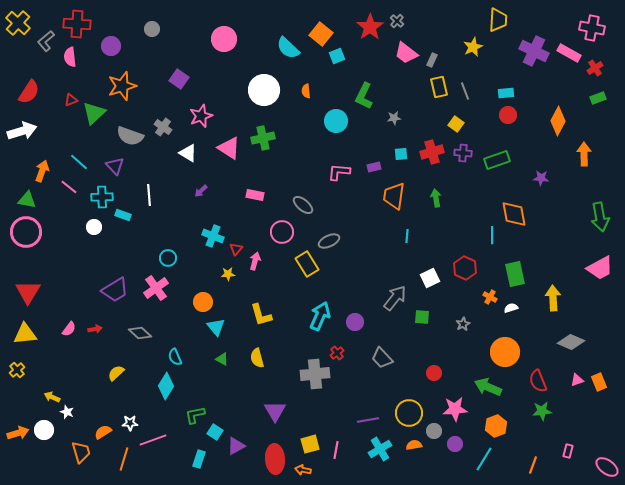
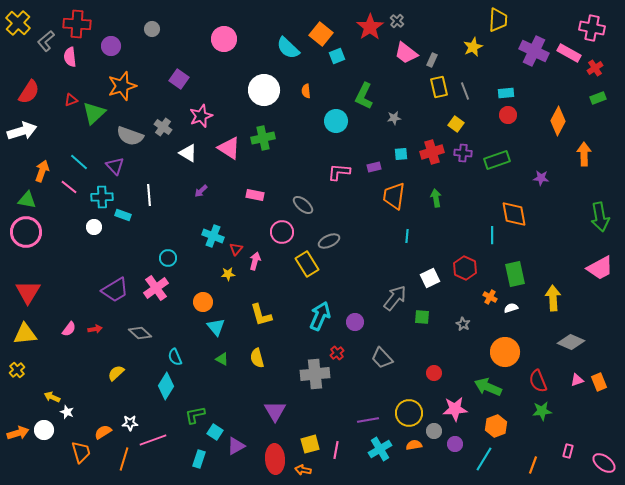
gray star at (463, 324): rotated 16 degrees counterclockwise
pink ellipse at (607, 467): moved 3 px left, 4 px up
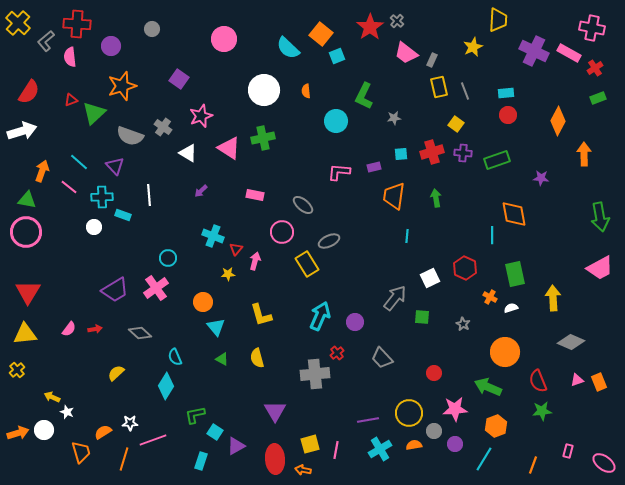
cyan rectangle at (199, 459): moved 2 px right, 2 px down
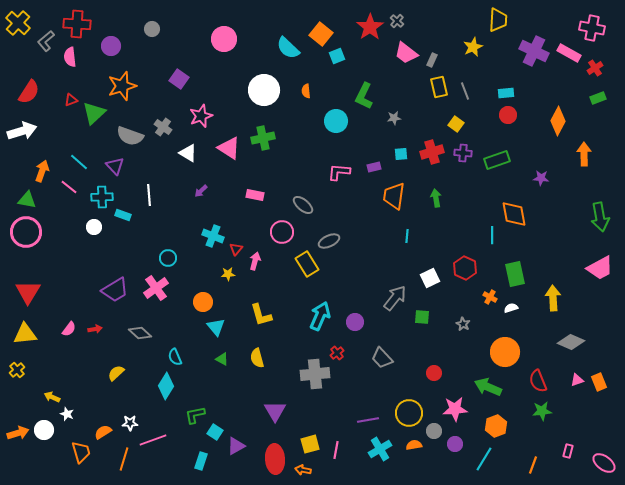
white star at (67, 412): moved 2 px down
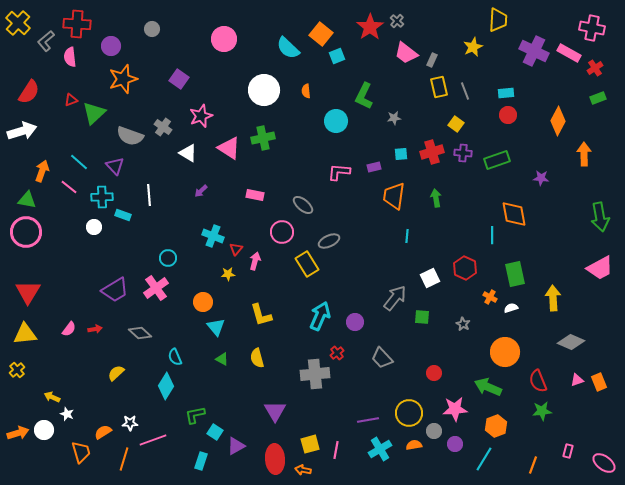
orange star at (122, 86): moved 1 px right, 7 px up
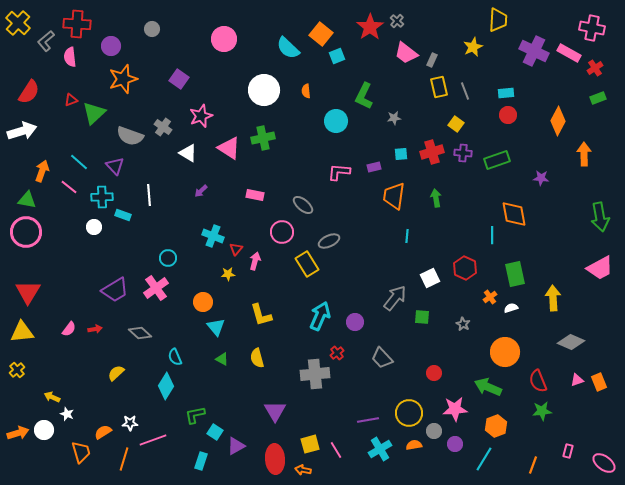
orange cross at (490, 297): rotated 24 degrees clockwise
yellow triangle at (25, 334): moved 3 px left, 2 px up
pink line at (336, 450): rotated 42 degrees counterclockwise
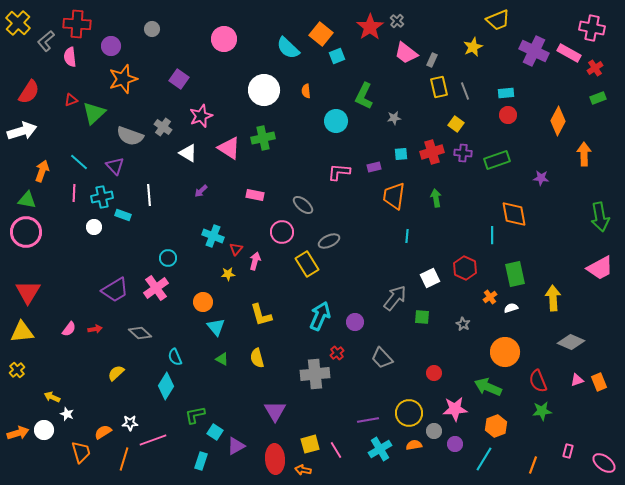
yellow trapezoid at (498, 20): rotated 65 degrees clockwise
pink line at (69, 187): moved 5 px right, 6 px down; rotated 54 degrees clockwise
cyan cross at (102, 197): rotated 10 degrees counterclockwise
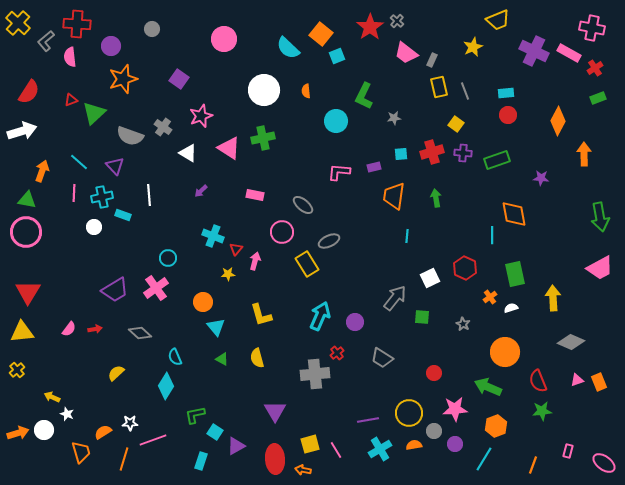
gray trapezoid at (382, 358): rotated 15 degrees counterclockwise
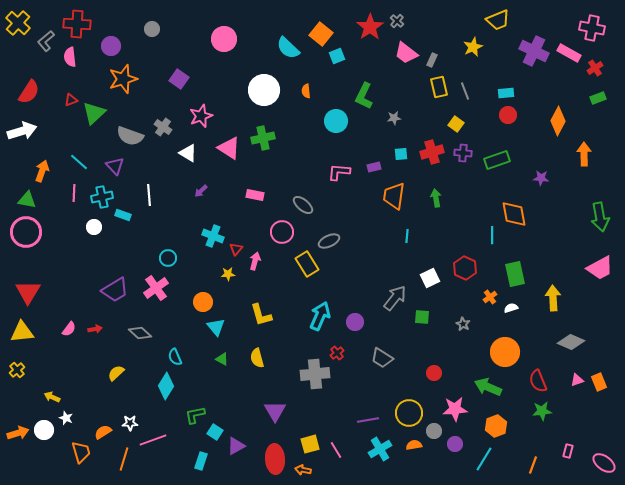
white star at (67, 414): moved 1 px left, 4 px down
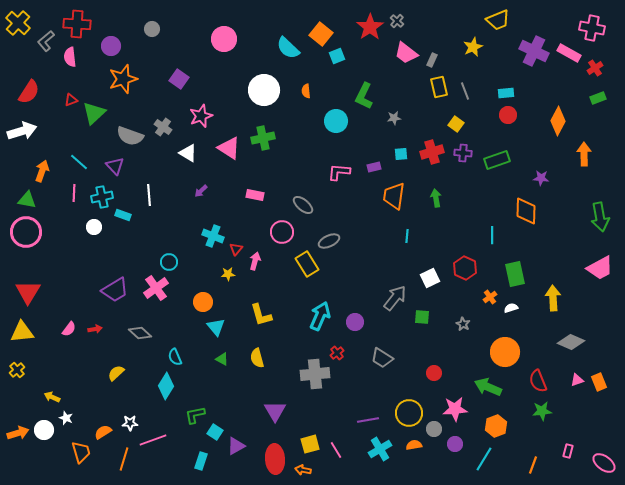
orange diamond at (514, 214): moved 12 px right, 3 px up; rotated 12 degrees clockwise
cyan circle at (168, 258): moved 1 px right, 4 px down
gray circle at (434, 431): moved 2 px up
